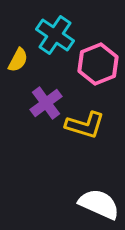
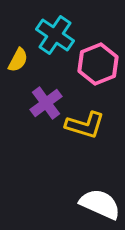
white semicircle: moved 1 px right
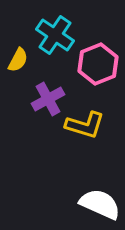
purple cross: moved 2 px right, 4 px up; rotated 8 degrees clockwise
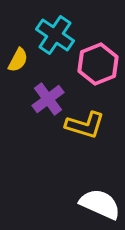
purple cross: rotated 8 degrees counterclockwise
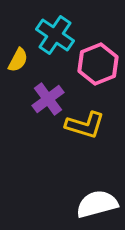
white semicircle: moved 3 px left; rotated 39 degrees counterclockwise
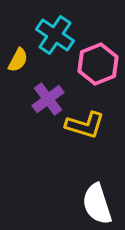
white semicircle: rotated 93 degrees counterclockwise
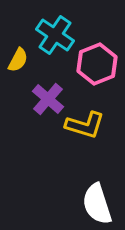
pink hexagon: moved 1 px left
purple cross: rotated 12 degrees counterclockwise
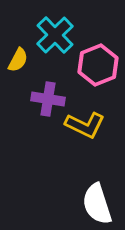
cyan cross: rotated 12 degrees clockwise
pink hexagon: moved 1 px right, 1 px down
purple cross: rotated 32 degrees counterclockwise
yellow L-shape: rotated 9 degrees clockwise
